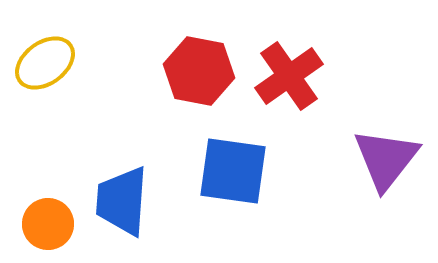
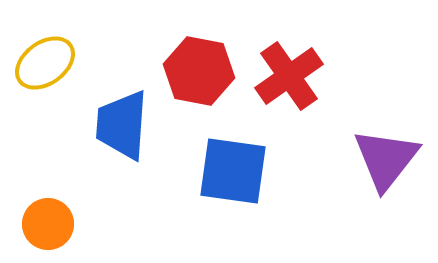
blue trapezoid: moved 76 px up
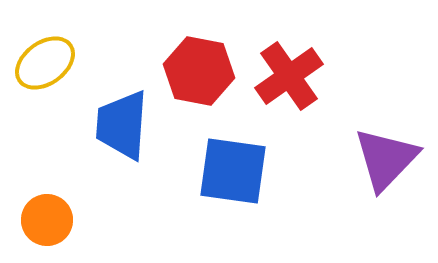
purple triangle: rotated 6 degrees clockwise
orange circle: moved 1 px left, 4 px up
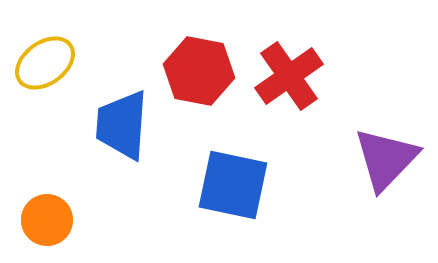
blue square: moved 14 px down; rotated 4 degrees clockwise
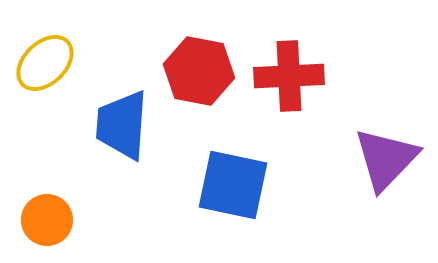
yellow ellipse: rotated 8 degrees counterclockwise
red cross: rotated 32 degrees clockwise
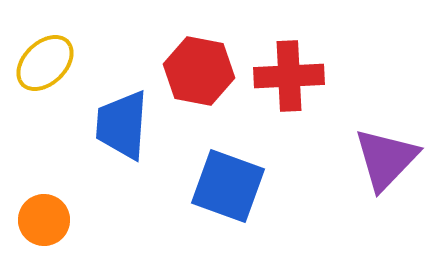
blue square: moved 5 px left, 1 px down; rotated 8 degrees clockwise
orange circle: moved 3 px left
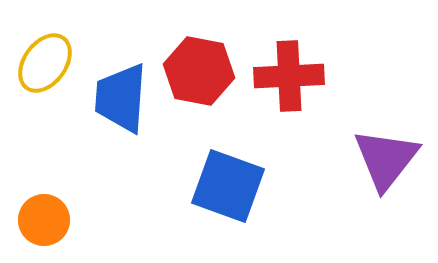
yellow ellipse: rotated 10 degrees counterclockwise
blue trapezoid: moved 1 px left, 27 px up
purple triangle: rotated 6 degrees counterclockwise
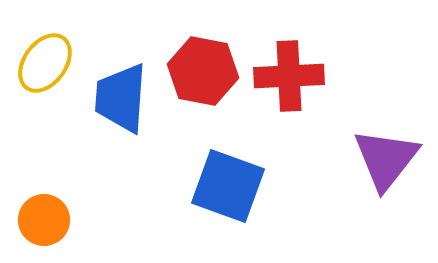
red hexagon: moved 4 px right
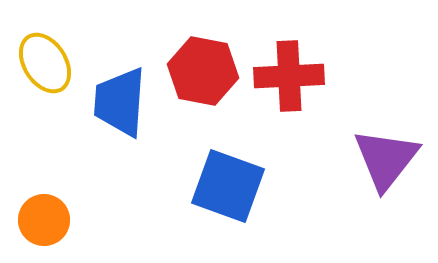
yellow ellipse: rotated 68 degrees counterclockwise
blue trapezoid: moved 1 px left, 4 px down
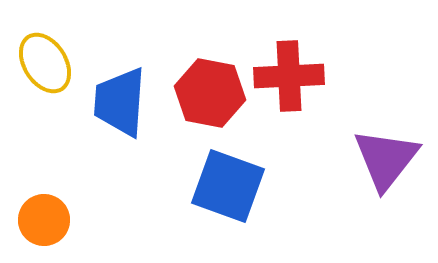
red hexagon: moved 7 px right, 22 px down
